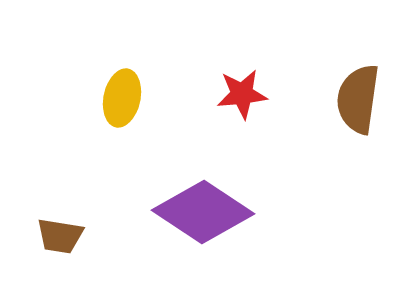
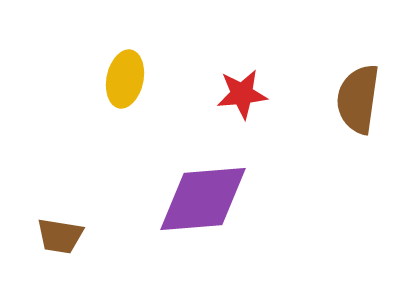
yellow ellipse: moved 3 px right, 19 px up
purple diamond: moved 13 px up; rotated 38 degrees counterclockwise
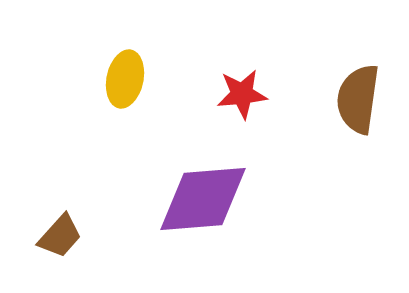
brown trapezoid: rotated 57 degrees counterclockwise
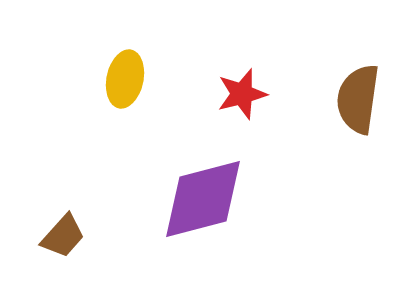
red star: rotated 9 degrees counterclockwise
purple diamond: rotated 10 degrees counterclockwise
brown trapezoid: moved 3 px right
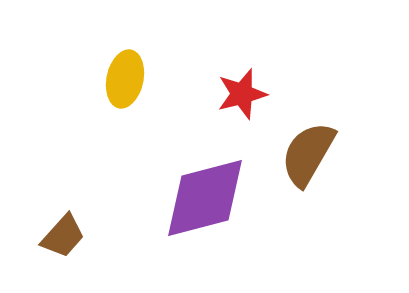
brown semicircle: moved 50 px left, 55 px down; rotated 22 degrees clockwise
purple diamond: moved 2 px right, 1 px up
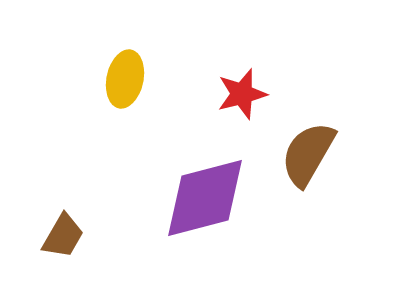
brown trapezoid: rotated 12 degrees counterclockwise
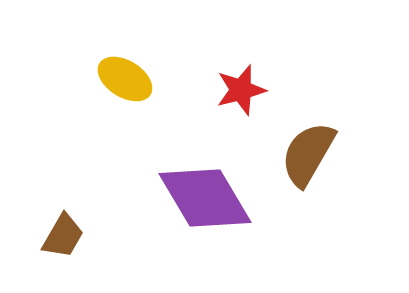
yellow ellipse: rotated 70 degrees counterclockwise
red star: moved 1 px left, 4 px up
purple diamond: rotated 74 degrees clockwise
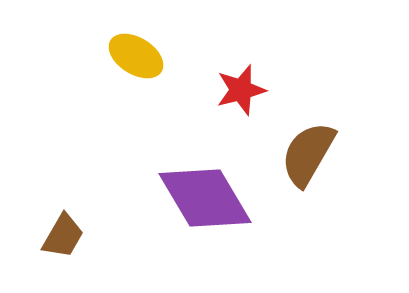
yellow ellipse: moved 11 px right, 23 px up
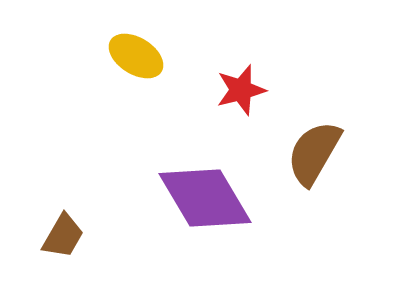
brown semicircle: moved 6 px right, 1 px up
